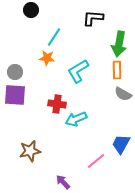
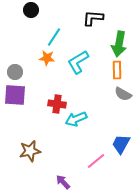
cyan L-shape: moved 9 px up
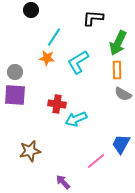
green arrow: moved 1 px left, 1 px up; rotated 15 degrees clockwise
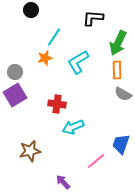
orange star: moved 2 px left; rotated 21 degrees counterclockwise
purple square: rotated 35 degrees counterclockwise
cyan arrow: moved 3 px left, 8 px down
blue trapezoid: rotated 10 degrees counterclockwise
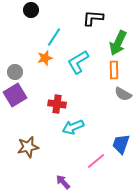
orange rectangle: moved 3 px left
brown star: moved 2 px left, 4 px up
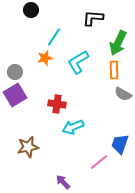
blue trapezoid: moved 1 px left
pink line: moved 3 px right, 1 px down
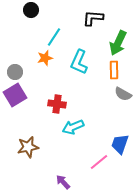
cyan L-shape: moved 1 px right; rotated 35 degrees counterclockwise
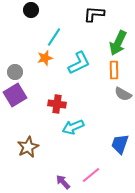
black L-shape: moved 1 px right, 4 px up
cyan L-shape: moved 1 px down; rotated 140 degrees counterclockwise
brown star: rotated 15 degrees counterclockwise
pink line: moved 8 px left, 13 px down
